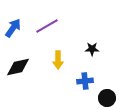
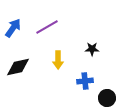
purple line: moved 1 px down
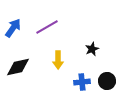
black star: rotated 24 degrees counterclockwise
blue cross: moved 3 px left, 1 px down
black circle: moved 17 px up
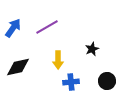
blue cross: moved 11 px left
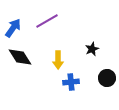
purple line: moved 6 px up
black diamond: moved 2 px right, 10 px up; rotated 70 degrees clockwise
black circle: moved 3 px up
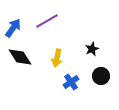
yellow arrow: moved 1 px left, 2 px up; rotated 12 degrees clockwise
black circle: moved 6 px left, 2 px up
blue cross: rotated 28 degrees counterclockwise
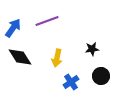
purple line: rotated 10 degrees clockwise
black star: rotated 16 degrees clockwise
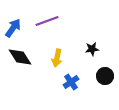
black circle: moved 4 px right
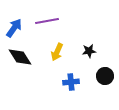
purple line: rotated 10 degrees clockwise
blue arrow: moved 1 px right
black star: moved 3 px left, 2 px down
yellow arrow: moved 6 px up; rotated 12 degrees clockwise
blue cross: rotated 28 degrees clockwise
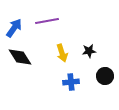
yellow arrow: moved 5 px right, 1 px down; rotated 42 degrees counterclockwise
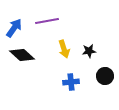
yellow arrow: moved 2 px right, 4 px up
black diamond: moved 2 px right, 2 px up; rotated 15 degrees counterclockwise
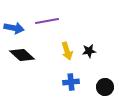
blue arrow: rotated 66 degrees clockwise
yellow arrow: moved 3 px right, 2 px down
black circle: moved 11 px down
